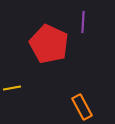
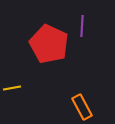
purple line: moved 1 px left, 4 px down
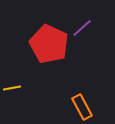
purple line: moved 2 px down; rotated 45 degrees clockwise
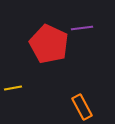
purple line: rotated 35 degrees clockwise
yellow line: moved 1 px right
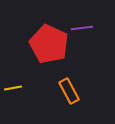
orange rectangle: moved 13 px left, 16 px up
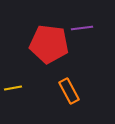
red pentagon: rotated 18 degrees counterclockwise
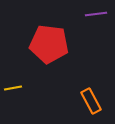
purple line: moved 14 px right, 14 px up
orange rectangle: moved 22 px right, 10 px down
